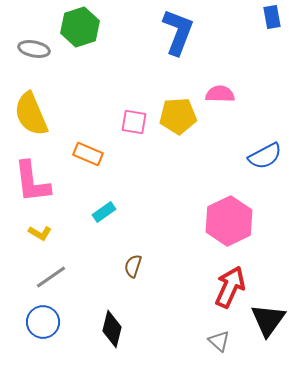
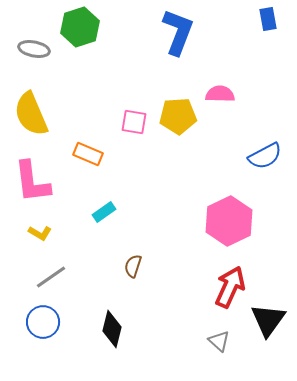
blue rectangle: moved 4 px left, 2 px down
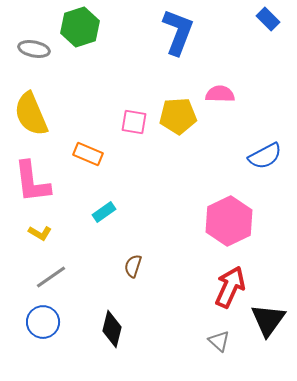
blue rectangle: rotated 35 degrees counterclockwise
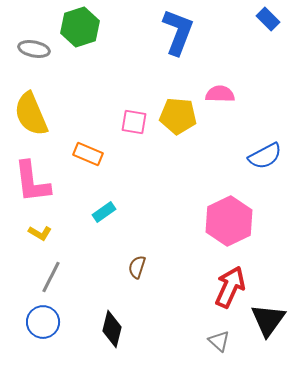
yellow pentagon: rotated 9 degrees clockwise
brown semicircle: moved 4 px right, 1 px down
gray line: rotated 28 degrees counterclockwise
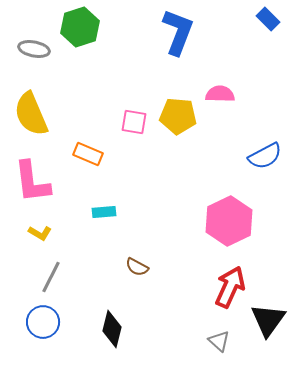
cyan rectangle: rotated 30 degrees clockwise
brown semicircle: rotated 80 degrees counterclockwise
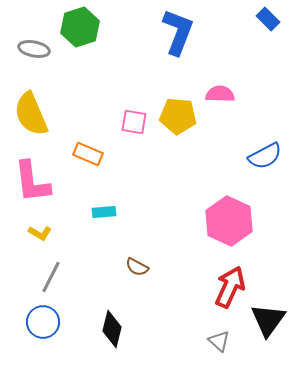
pink hexagon: rotated 9 degrees counterclockwise
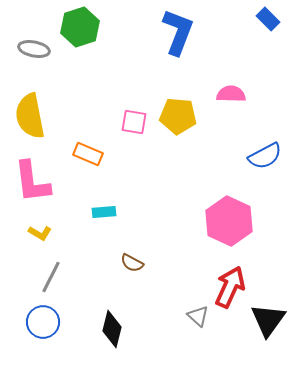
pink semicircle: moved 11 px right
yellow semicircle: moved 1 px left, 2 px down; rotated 12 degrees clockwise
brown semicircle: moved 5 px left, 4 px up
gray triangle: moved 21 px left, 25 px up
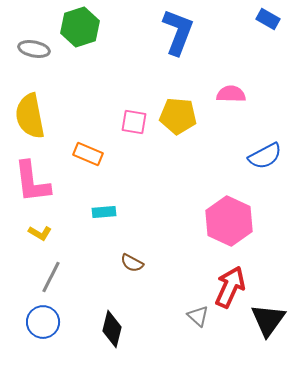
blue rectangle: rotated 15 degrees counterclockwise
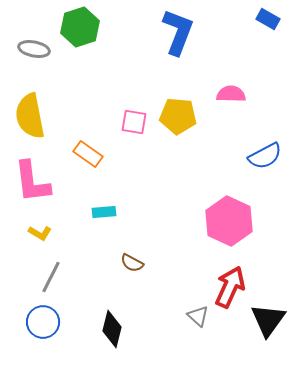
orange rectangle: rotated 12 degrees clockwise
